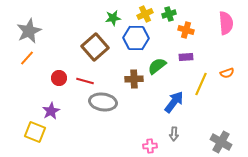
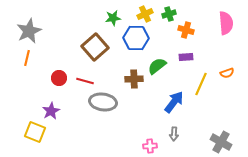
orange line: rotated 28 degrees counterclockwise
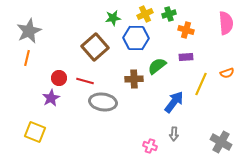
purple star: moved 13 px up
pink cross: rotated 24 degrees clockwise
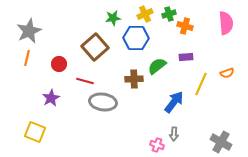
orange cross: moved 1 px left, 4 px up
red circle: moved 14 px up
pink cross: moved 7 px right, 1 px up
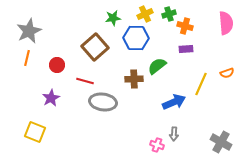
purple rectangle: moved 8 px up
red circle: moved 2 px left, 1 px down
blue arrow: rotated 30 degrees clockwise
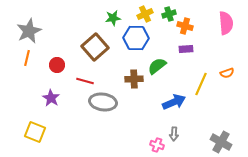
purple star: rotated 12 degrees counterclockwise
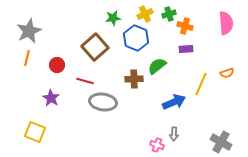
blue hexagon: rotated 20 degrees clockwise
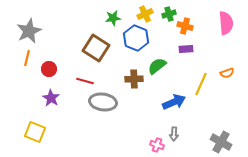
brown square: moved 1 px right, 1 px down; rotated 16 degrees counterclockwise
red circle: moved 8 px left, 4 px down
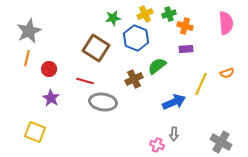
brown cross: rotated 24 degrees counterclockwise
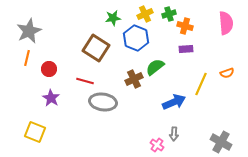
green semicircle: moved 2 px left, 1 px down
pink cross: rotated 16 degrees clockwise
